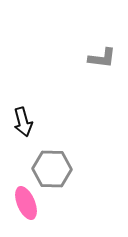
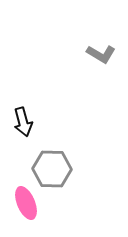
gray L-shape: moved 1 px left, 4 px up; rotated 24 degrees clockwise
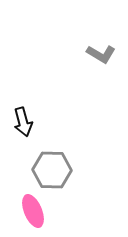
gray hexagon: moved 1 px down
pink ellipse: moved 7 px right, 8 px down
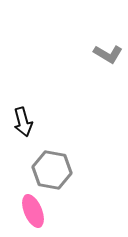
gray L-shape: moved 7 px right
gray hexagon: rotated 9 degrees clockwise
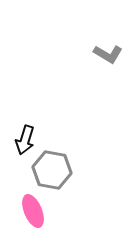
black arrow: moved 2 px right, 18 px down; rotated 32 degrees clockwise
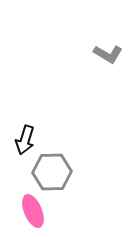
gray hexagon: moved 2 px down; rotated 12 degrees counterclockwise
